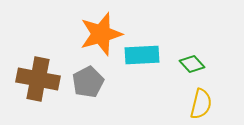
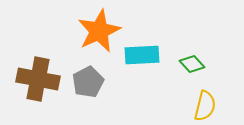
orange star: moved 2 px left, 3 px up; rotated 9 degrees counterclockwise
yellow semicircle: moved 4 px right, 2 px down
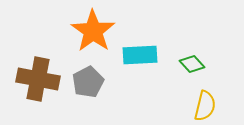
orange star: moved 6 px left; rotated 12 degrees counterclockwise
cyan rectangle: moved 2 px left
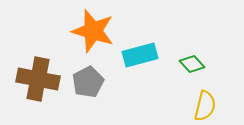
orange star: rotated 18 degrees counterclockwise
cyan rectangle: rotated 12 degrees counterclockwise
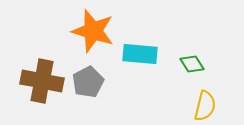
cyan rectangle: moved 1 px up; rotated 20 degrees clockwise
green diamond: rotated 10 degrees clockwise
brown cross: moved 4 px right, 2 px down
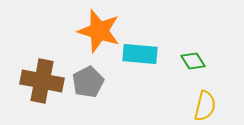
orange star: moved 6 px right
green diamond: moved 1 px right, 3 px up
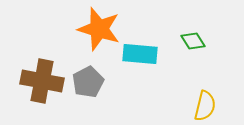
orange star: moved 2 px up
green diamond: moved 20 px up
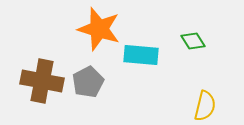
cyan rectangle: moved 1 px right, 1 px down
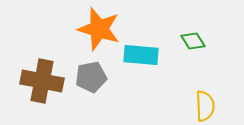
gray pentagon: moved 3 px right, 5 px up; rotated 16 degrees clockwise
yellow semicircle: rotated 16 degrees counterclockwise
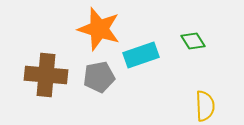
cyan rectangle: rotated 24 degrees counterclockwise
gray pentagon: moved 8 px right
brown cross: moved 4 px right, 6 px up; rotated 6 degrees counterclockwise
